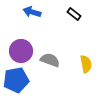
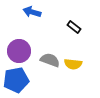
black rectangle: moved 13 px down
purple circle: moved 2 px left
yellow semicircle: moved 13 px left; rotated 108 degrees clockwise
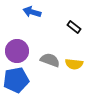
purple circle: moved 2 px left
yellow semicircle: moved 1 px right
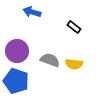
blue pentagon: moved 1 px down; rotated 30 degrees clockwise
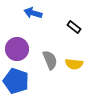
blue arrow: moved 1 px right, 1 px down
purple circle: moved 2 px up
gray semicircle: rotated 48 degrees clockwise
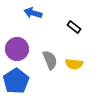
blue pentagon: rotated 20 degrees clockwise
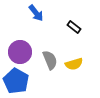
blue arrow: moved 3 px right; rotated 144 degrees counterclockwise
purple circle: moved 3 px right, 3 px down
yellow semicircle: rotated 24 degrees counterclockwise
blue pentagon: rotated 10 degrees counterclockwise
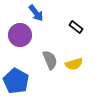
black rectangle: moved 2 px right
purple circle: moved 17 px up
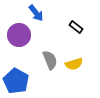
purple circle: moved 1 px left
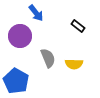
black rectangle: moved 2 px right, 1 px up
purple circle: moved 1 px right, 1 px down
gray semicircle: moved 2 px left, 2 px up
yellow semicircle: rotated 18 degrees clockwise
